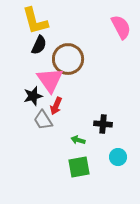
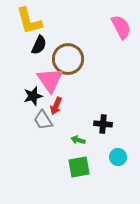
yellow L-shape: moved 6 px left
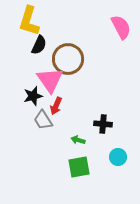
yellow L-shape: rotated 32 degrees clockwise
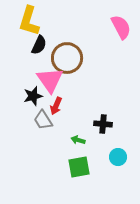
brown circle: moved 1 px left, 1 px up
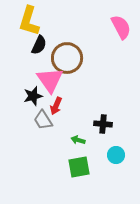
cyan circle: moved 2 px left, 2 px up
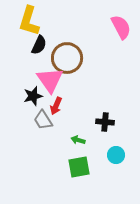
black cross: moved 2 px right, 2 px up
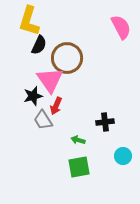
black cross: rotated 12 degrees counterclockwise
cyan circle: moved 7 px right, 1 px down
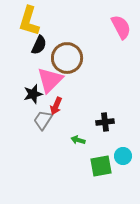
pink triangle: rotated 20 degrees clockwise
black star: moved 2 px up
gray trapezoid: rotated 65 degrees clockwise
green square: moved 22 px right, 1 px up
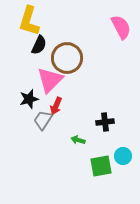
black star: moved 4 px left, 5 px down
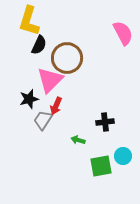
pink semicircle: moved 2 px right, 6 px down
